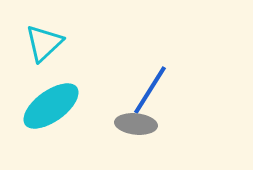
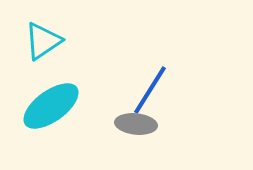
cyan triangle: moved 1 px left, 2 px up; rotated 9 degrees clockwise
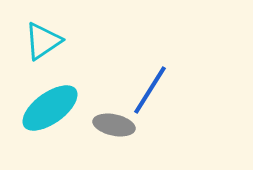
cyan ellipse: moved 1 px left, 2 px down
gray ellipse: moved 22 px left, 1 px down; rotated 6 degrees clockwise
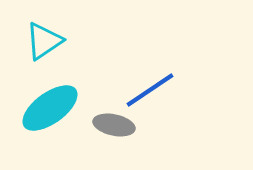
cyan triangle: moved 1 px right
blue line: rotated 24 degrees clockwise
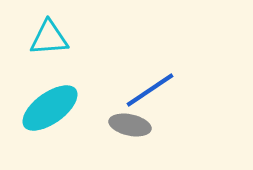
cyan triangle: moved 5 px right, 3 px up; rotated 30 degrees clockwise
gray ellipse: moved 16 px right
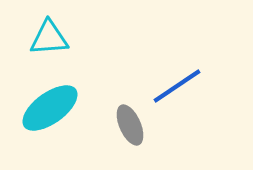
blue line: moved 27 px right, 4 px up
gray ellipse: rotated 54 degrees clockwise
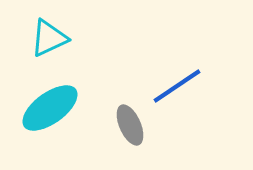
cyan triangle: rotated 21 degrees counterclockwise
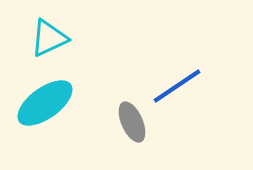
cyan ellipse: moved 5 px left, 5 px up
gray ellipse: moved 2 px right, 3 px up
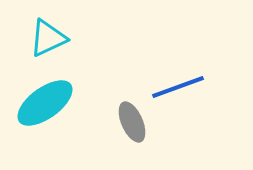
cyan triangle: moved 1 px left
blue line: moved 1 px right, 1 px down; rotated 14 degrees clockwise
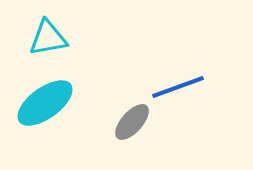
cyan triangle: rotated 15 degrees clockwise
gray ellipse: rotated 66 degrees clockwise
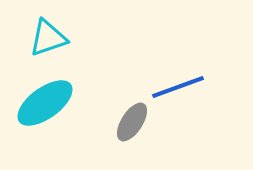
cyan triangle: rotated 9 degrees counterclockwise
gray ellipse: rotated 9 degrees counterclockwise
